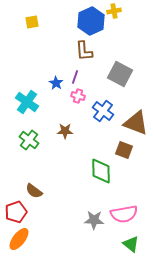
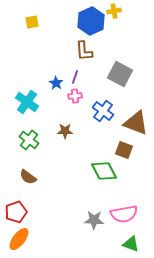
pink cross: moved 3 px left; rotated 24 degrees counterclockwise
green diamond: moved 3 px right; rotated 28 degrees counterclockwise
brown semicircle: moved 6 px left, 14 px up
green triangle: rotated 18 degrees counterclockwise
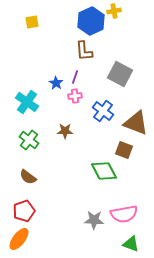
red pentagon: moved 8 px right, 1 px up
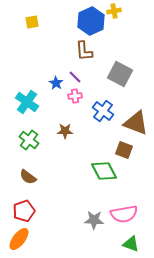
purple line: rotated 64 degrees counterclockwise
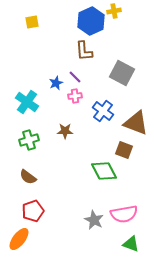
gray square: moved 2 px right, 1 px up
blue star: rotated 16 degrees clockwise
green cross: rotated 36 degrees clockwise
red pentagon: moved 9 px right
gray star: rotated 24 degrees clockwise
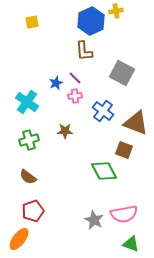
yellow cross: moved 2 px right
purple line: moved 1 px down
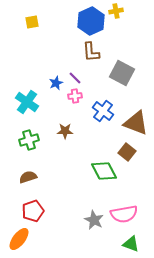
brown L-shape: moved 7 px right, 1 px down
brown square: moved 3 px right, 2 px down; rotated 18 degrees clockwise
brown semicircle: rotated 126 degrees clockwise
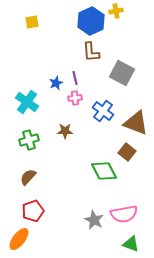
purple line: rotated 32 degrees clockwise
pink cross: moved 2 px down
brown semicircle: rotated 30 degrees counterclockwise
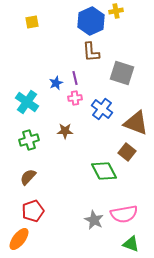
gray square: rotated 10 degrees counterclockwise
blue cross: moved 1 px left, 2 px up
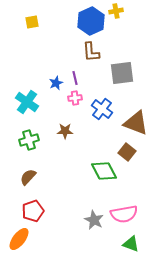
gray square: rotated 25 degrees counterclockwise
